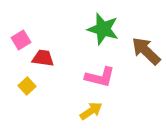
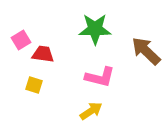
green star: moved 8 px left; rotated 16 degrees counterclockwise
red trapezoid: moved 4 px up
yellow square: moved 7 px right, 1 px up; rotated 30 degrees counterclockwise
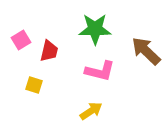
red trapezoid: moved 6 px right, 3 px up; rotated 95 degrees clockwise
pink L-shape: moved 6 px up
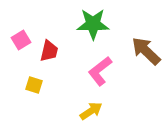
green star: moved 2 px left, 5 px up
pink L-shape: rotated 128 degrees clockwise
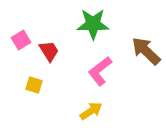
red trapezoid: rotated 45 degrees counterclockwise
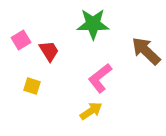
pink L-shape: moved 7 px down
yellow square: moved 2 px left, 1 px down
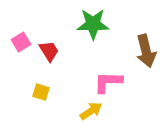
pink square: moved 2 px down
brown arrow: rotated 148 degrees counterclockwise
pink L-shape: moved 8 px right, 4 px down; rotated 40 degrees clockwise
yellow square: moved 9 px right, 6 px down
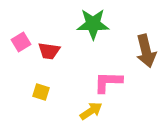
red trapezoid: rotated 130 degrees clockwise
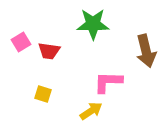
yellow square: moved 2 px right, 2 px down
